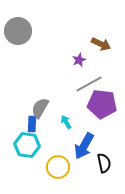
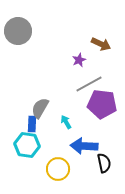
blue arrow: rotated 64 degrees clockwise
yellow circle: moved 2 px down
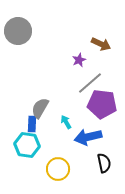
gray line: moved 1 px right, 1 px up; rotated 12 degrees counterclockwise
blue arrow: moved 4 px right, 9 px up; rotated 16 degrees counterclockwise
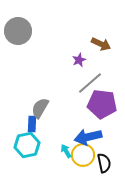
cyan arrow: moved 29 px down
cyan hexagon: rotated 20 degrees counterclockwise
yellow circle: moved 25 px right, 14 px up
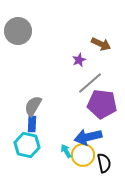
gray semicircle: moved 7 px left, 2 px up
cyan hexagon: rotated 25 degrees clockwise
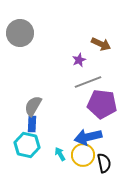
gray circle: moved 2 px right, 2 px down
gray line: moved 2 px left, 1 px up; rotated 20 degrees clockwise
cyan arrow: moved 6 px left, 3 px down
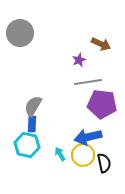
gray line: rotated 12 degrees clockwise
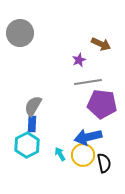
cyan hexagon: rotated 20 degrees clockwise
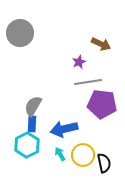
purple star: moved 2 px down
blue arrow: moved 24 px left, 8 px up
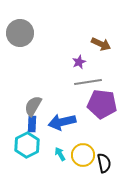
blue arrow: moved 2 px left, 7 px up
